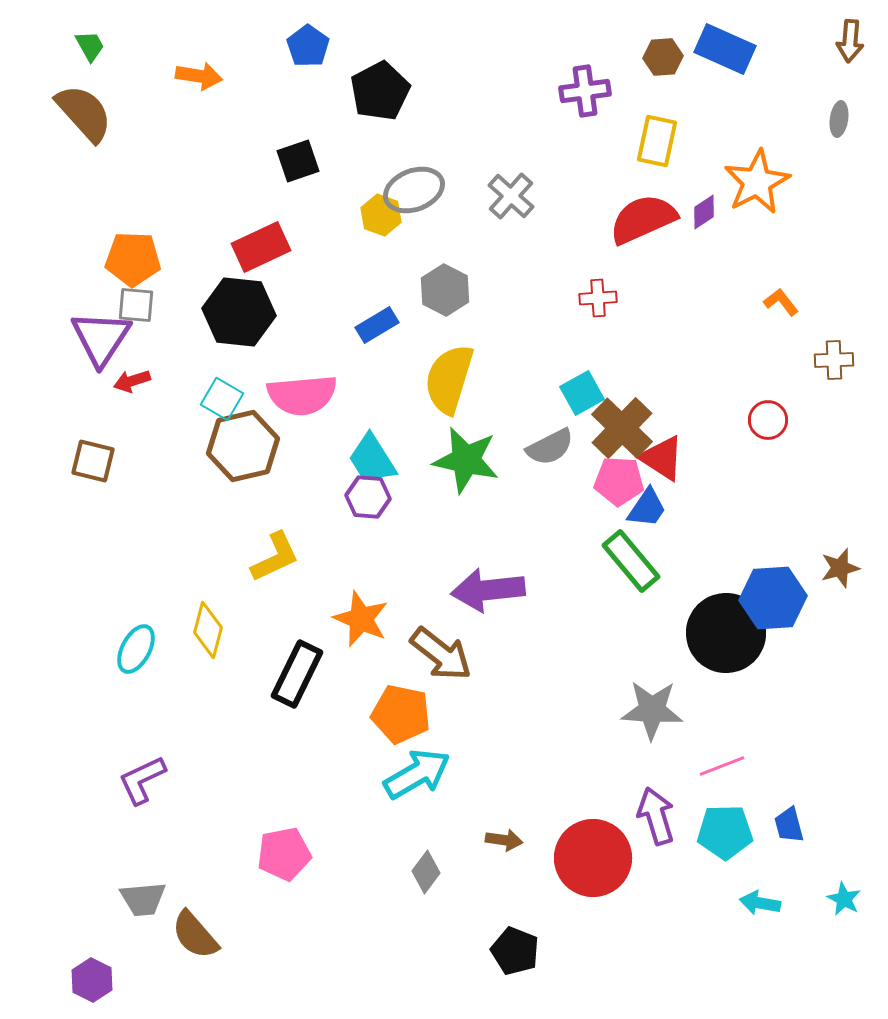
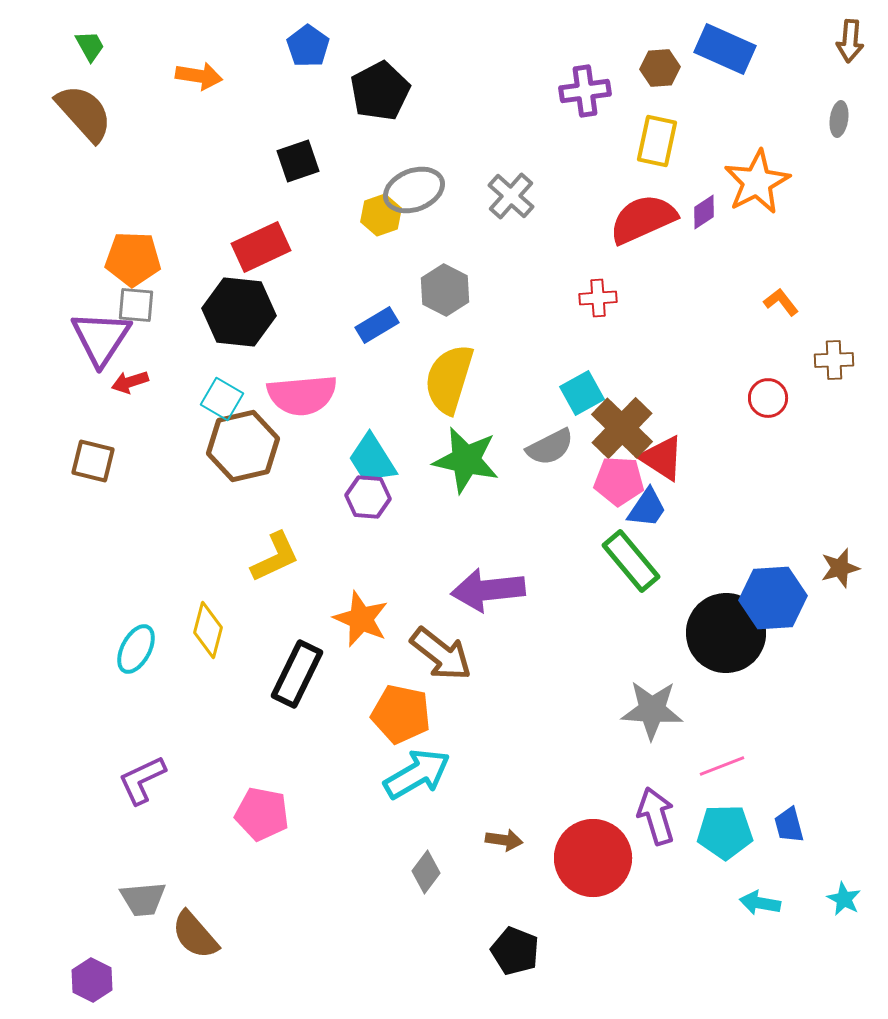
brown hexagon at (663, 57): moved 3 px left, 11 px down
yellow hexagon at (381, 215): rotated 21 degrees clockwise
red arrow at (132, 381): moved 2 px left, 1 px down
red circle at (768, 420): moved 22 px up
pink pentagon at (284, 854): moved 22 px left, 40 px up; rotated 22 degrees clockwise
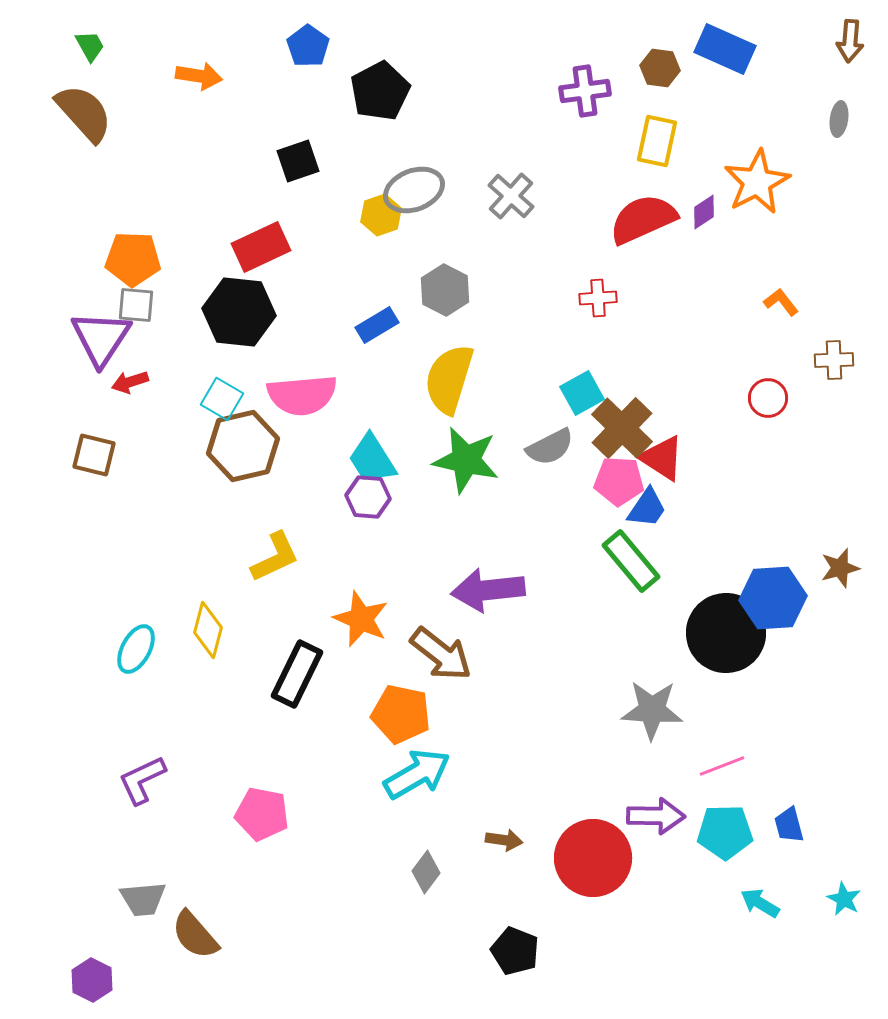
brown hexagon at (660, 68): rotated 12 degrees clockwise
brown square at (93, 461): moved 1 px right, 6 px up
purple arrow at (656, 816): rotated 108 degrees clockwise
cyan arrow at (760, 903): rotated 21 degrees clockwise
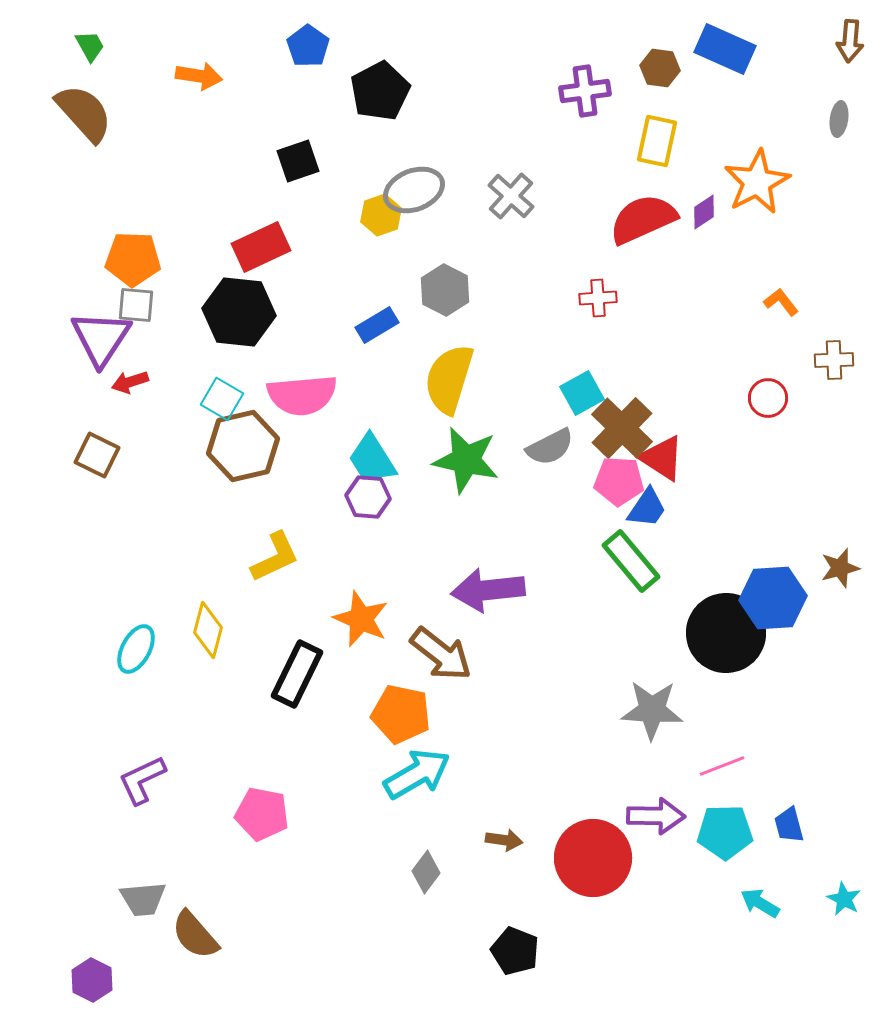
brown square at (94, 455): moved 3 px right; rotated 12 degrees clockwise
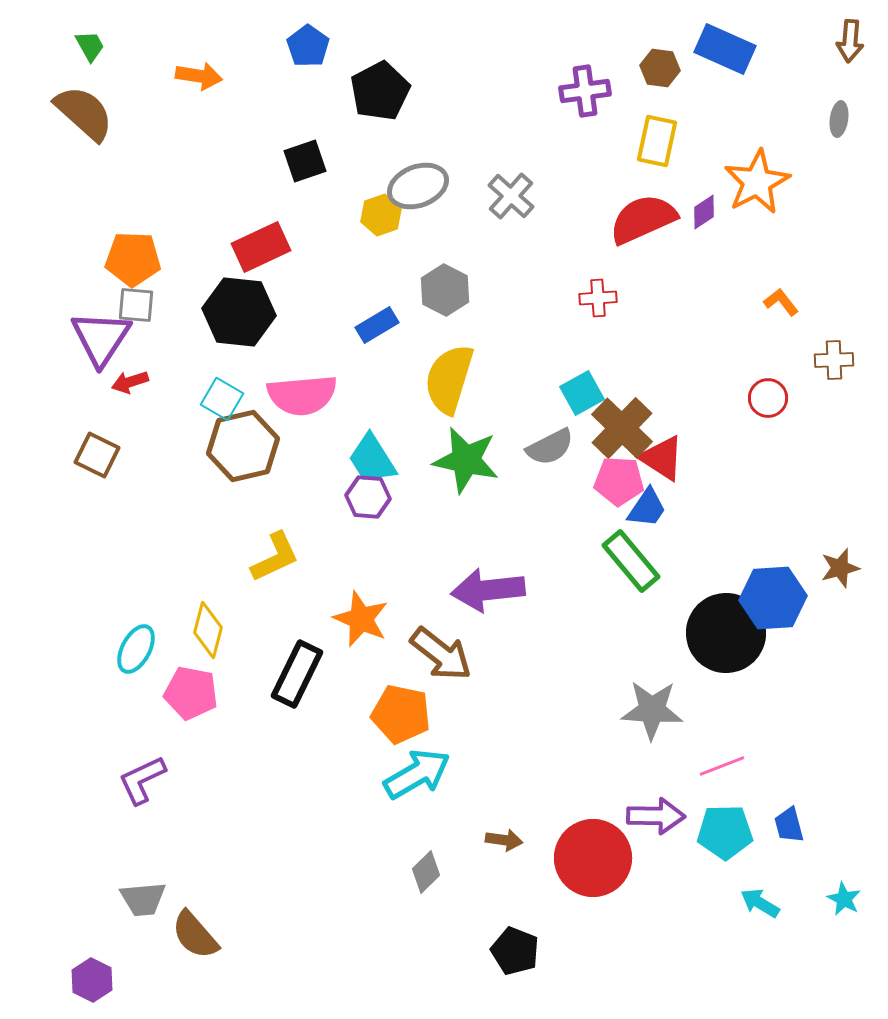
brown semicircle at (84, 113): rotated 6 degrees counterclockwise
black square at (298, 161): moved 7 px right
gray ellipse at (414, 190): moved 4 px right, 4 px up
pink pentagon at (262, 814): moved 71 px left, 121 px up
gray diamond at (426, 872): rotated 9 degrees clockwise
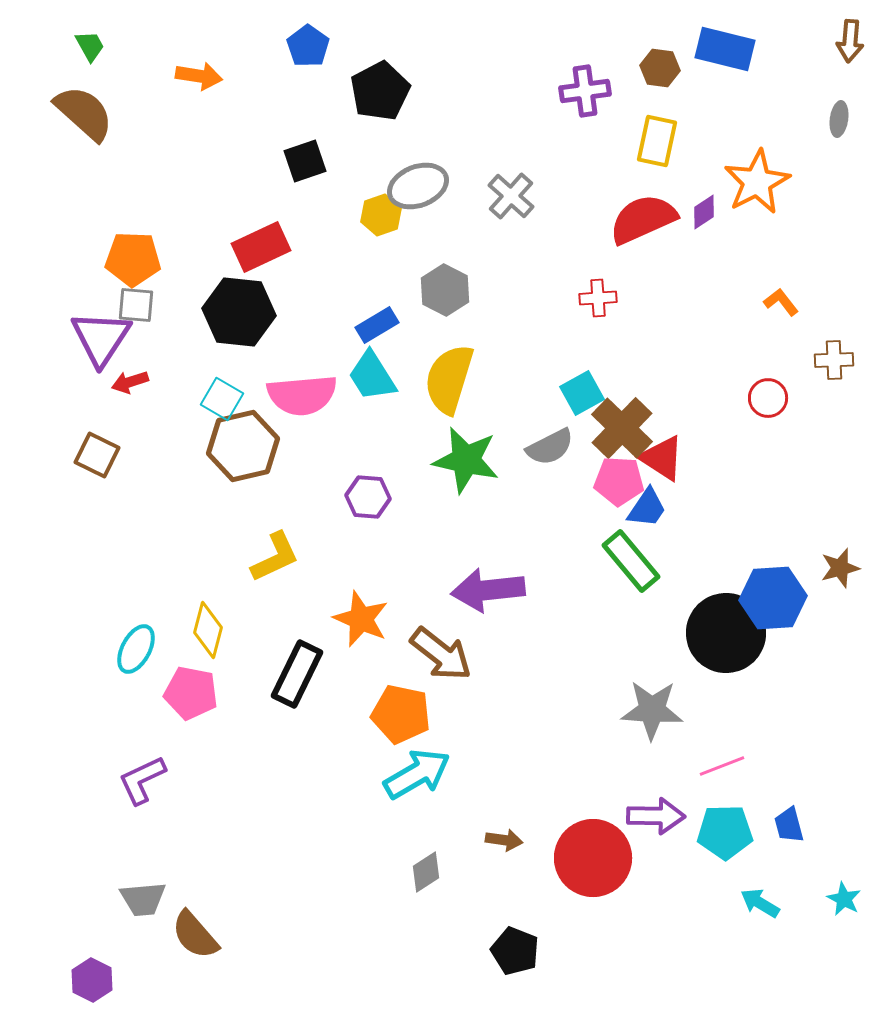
blue rectangle at (725, 49): rotated 10 degrees counterclockwise
cyan trapezoid at (372, 459): moved 83 px up
gray diamond at (426, 872): rotated 12 degrees clockwise
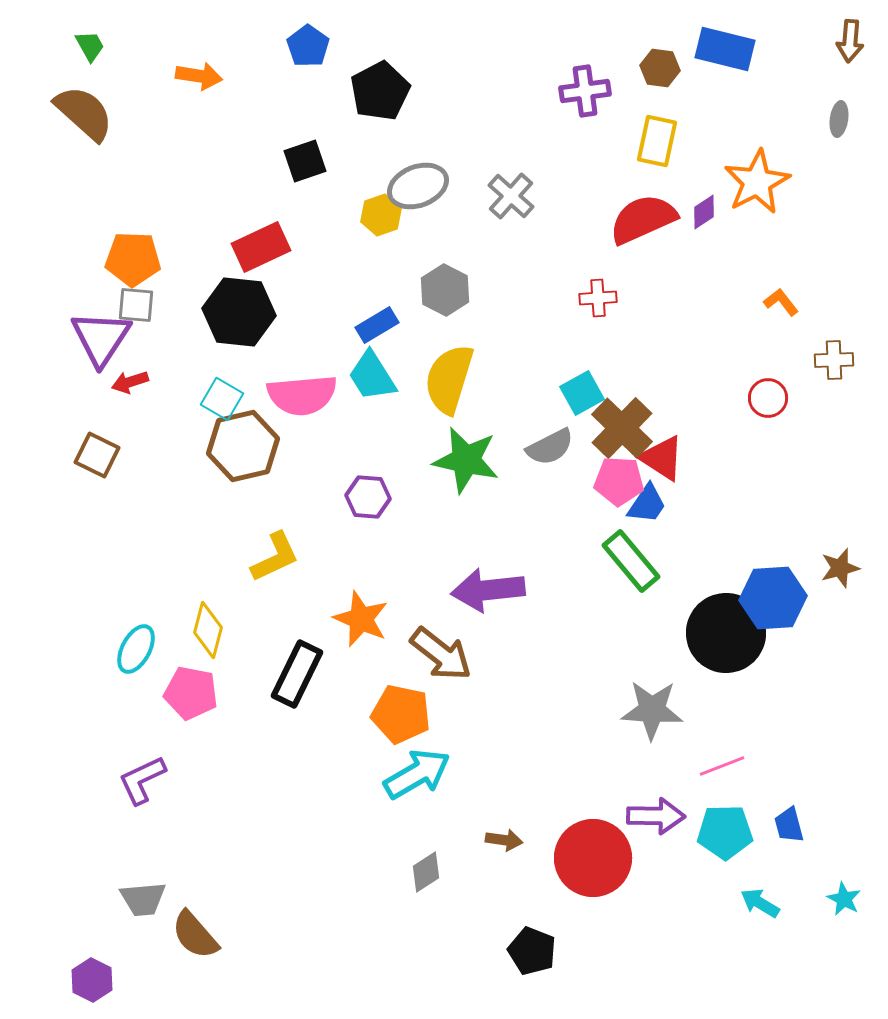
blue trapezoid at (647, 508): moved 4 px up
black pentagon at (515, 951): moved 17 px right
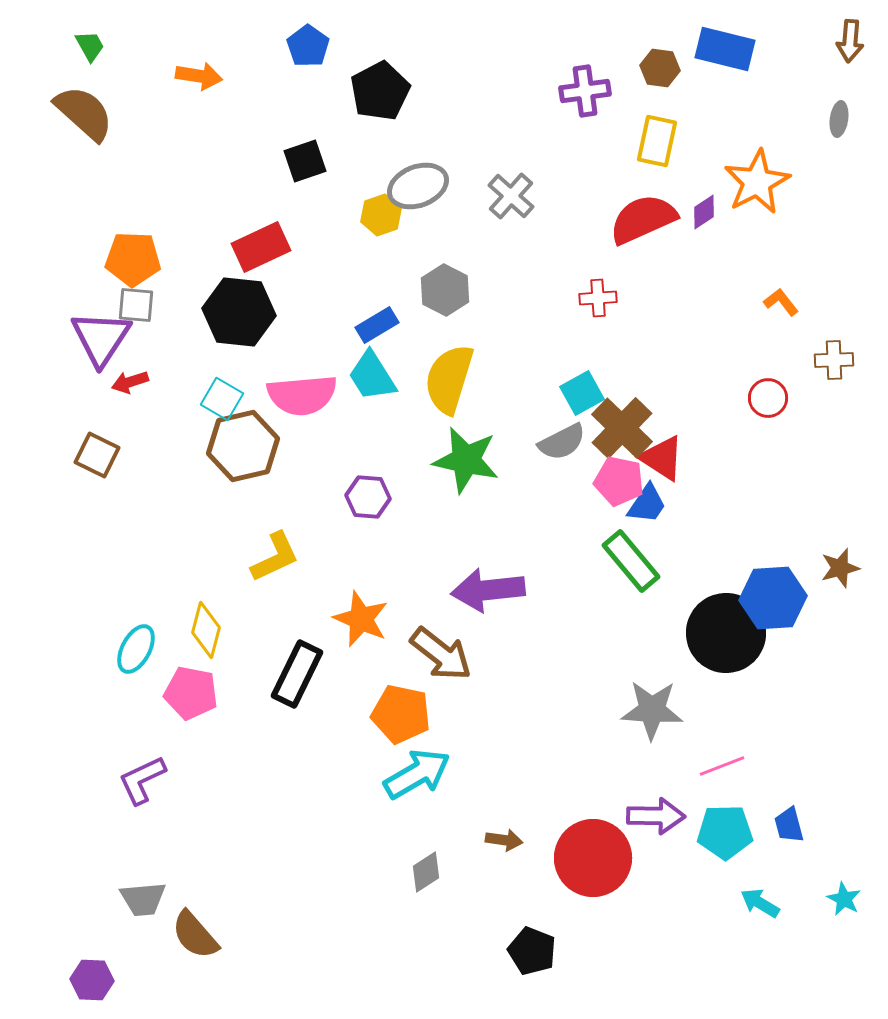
gray semicircle at (550, 447): moved 12 px right, 5 px up
pink pentagon at (619, 481): rotated 9 degrees clockwise
yellow diamond at (208, 630): moved 2 px left
purple hexagon at (92, 980): rotated 24 degrees counterclockwise
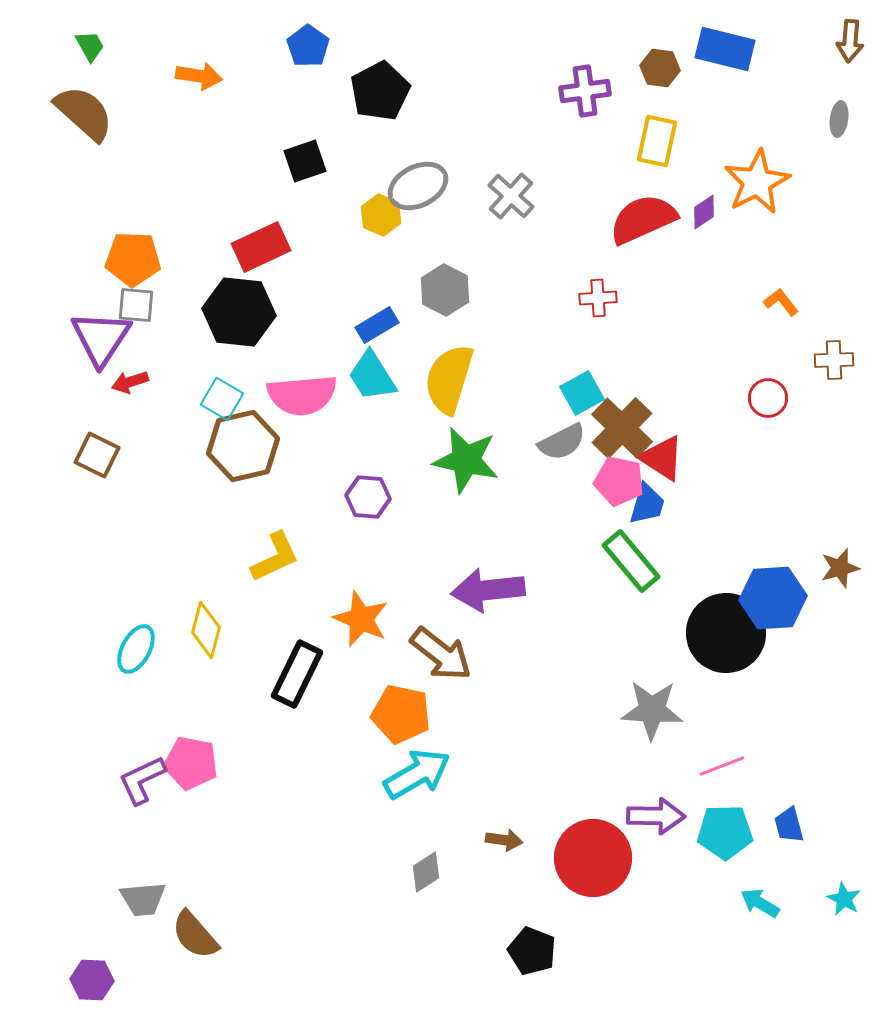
gray ellipse at (418, 186): rotated 6 degrees counterclockwise
yellow hexagon at (381, 215): rotated 18 degrees counterclockwise
blue trapezoid at (647, 504): rotated 18 degrees counterclockwise
pink pentagon at (191, 693): moved 70 px down
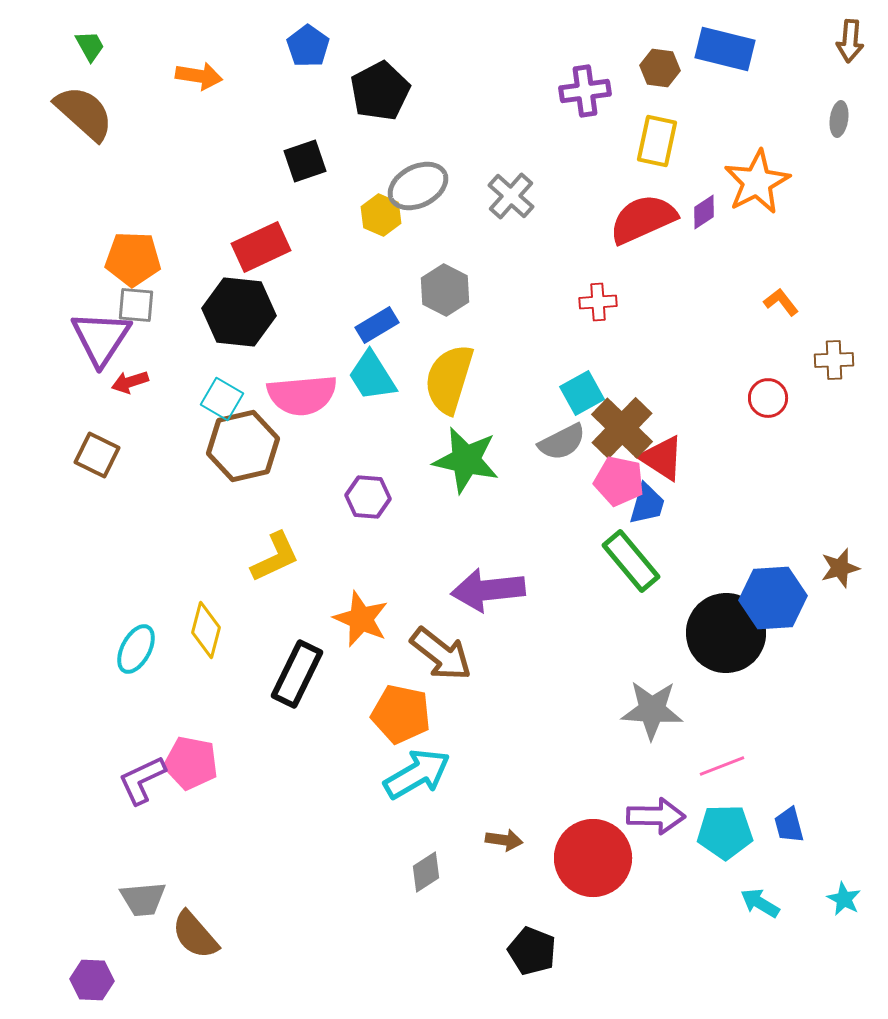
red cross at (598, 298): moved 4 px down
